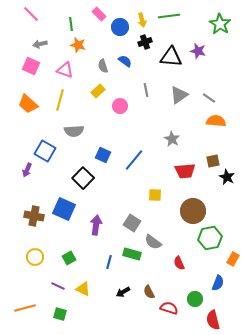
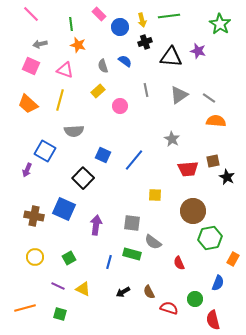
red trapezoid at (185, 171): moved 3 px right, 2 px up
gray square at (132, 223): rotated 24 degrees counterclockwise
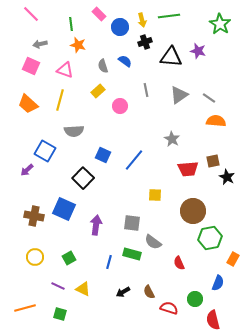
purple arrow at (27, 170): rotated 24 degrees clockwise
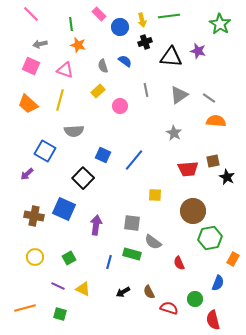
gray star at (172, 139): moved 2 px right, 6 px up
purple arrow at (27, 170): moved 4 px down
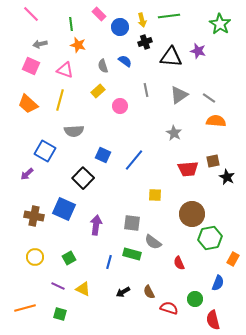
brown circle at (193, 211): moved 1 px left, 3 px down
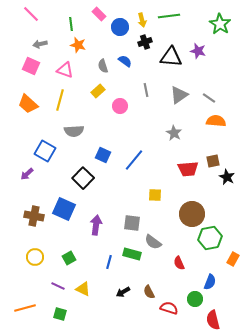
blue semicircle at (218, 283): moved 8 px left, 1 px up
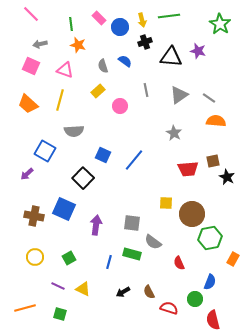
pink rectangle at (99, 14): moved 4 px down
yellow square at (155, 195): moved 11 px right, 8 px down
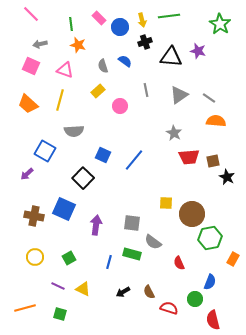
red trapezoid at (188, 169): moved 1 px right, 12 px up
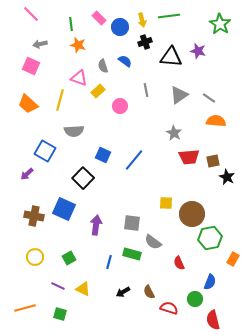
pink triangle at (65, 70): moved 14 px right, 8 px down
